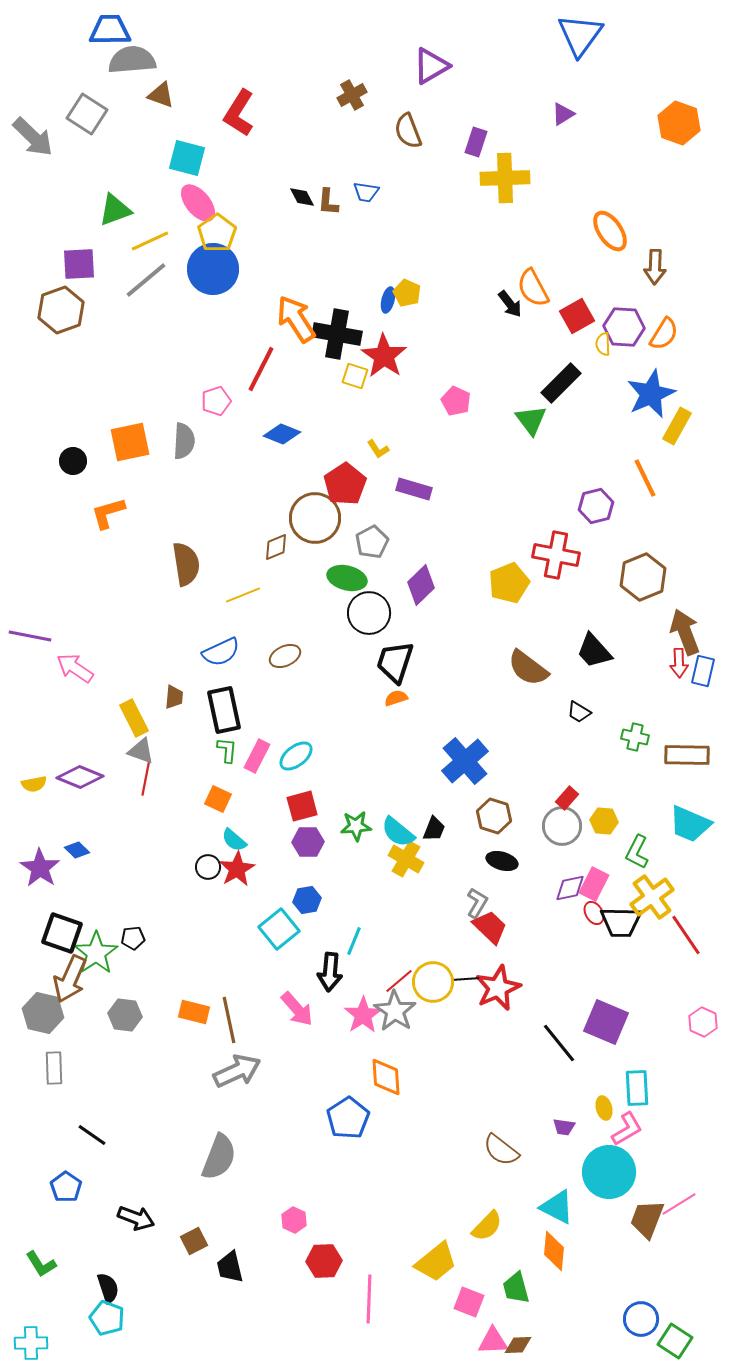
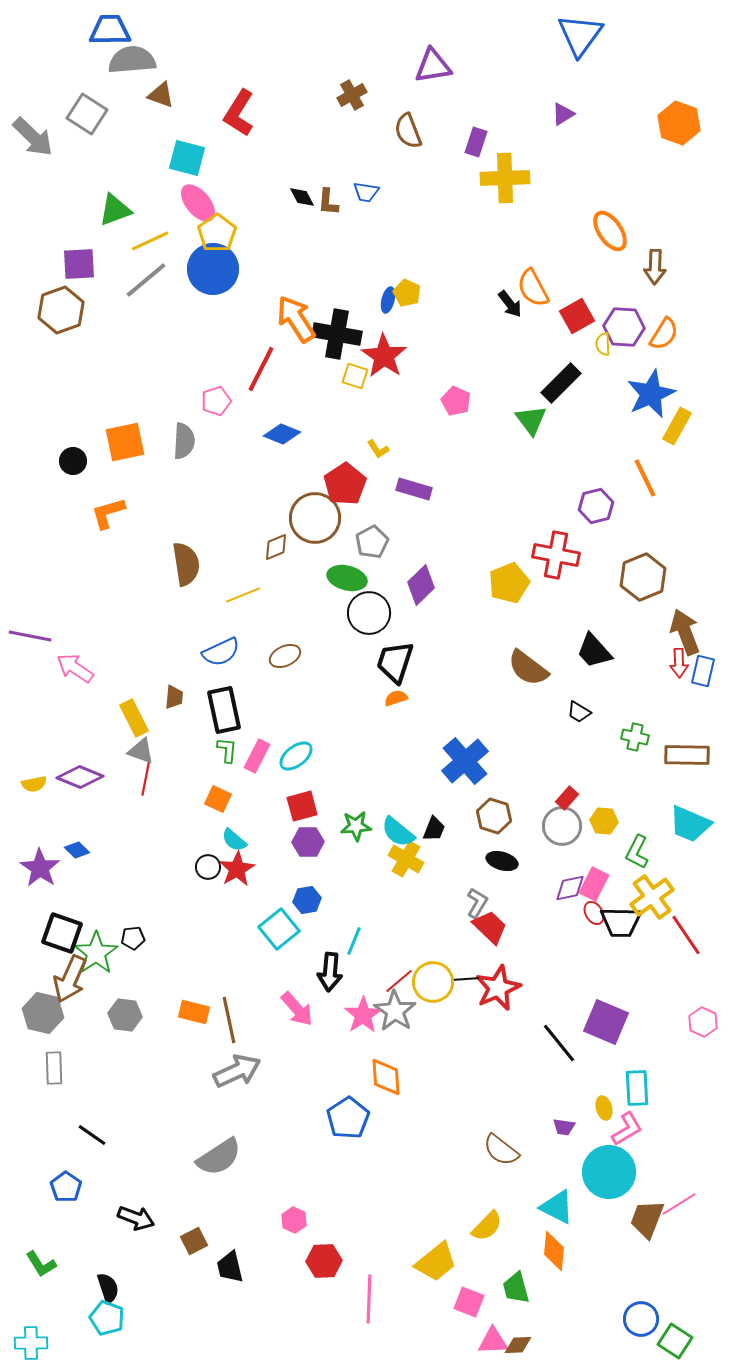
purple triangle at (431, 66): moved 2 px right; rotated 21 degrees clockwise
orange square at (130, 442): moved 5 px left
gray semicircle at (219, 1157): rotated 36 degrees clockwise
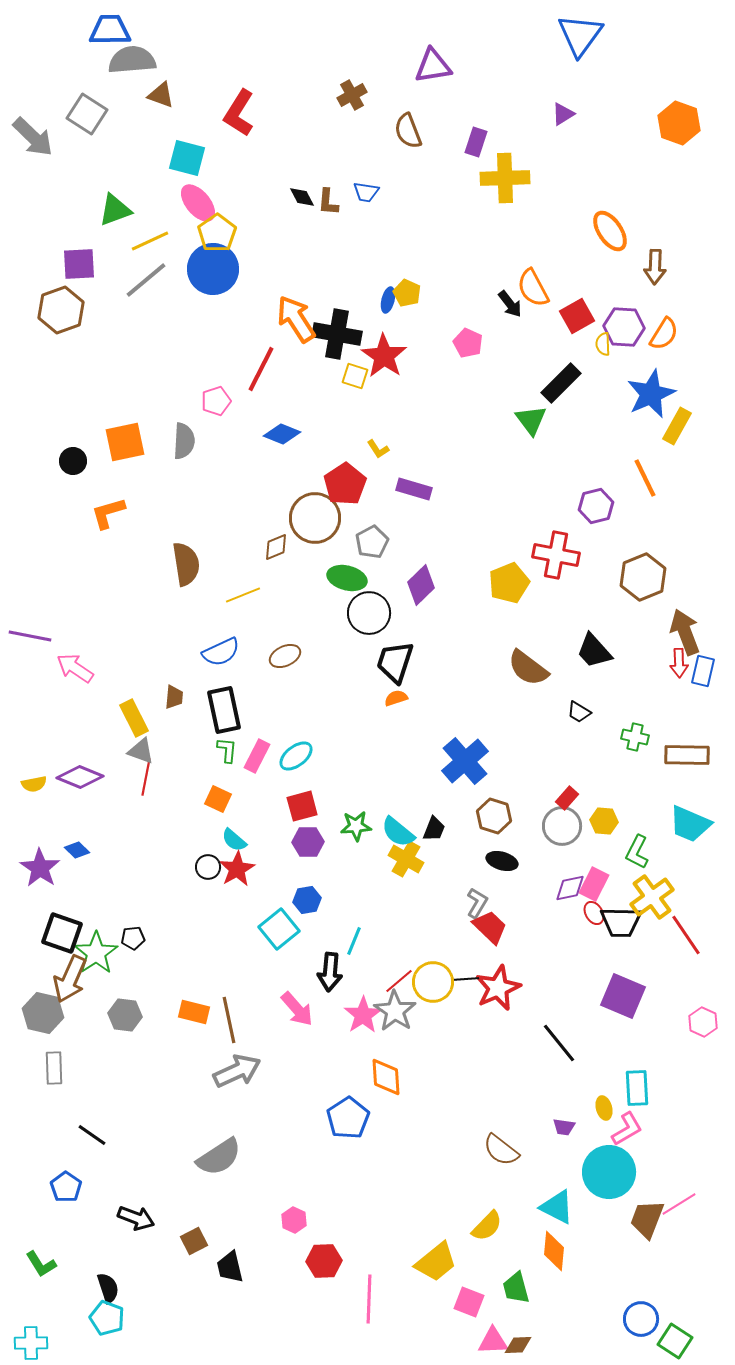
pink pentagon at (456, 401): moved 12 px right, 58 px up
purple square at (606, 1022): moved 17 px right, 26 px up
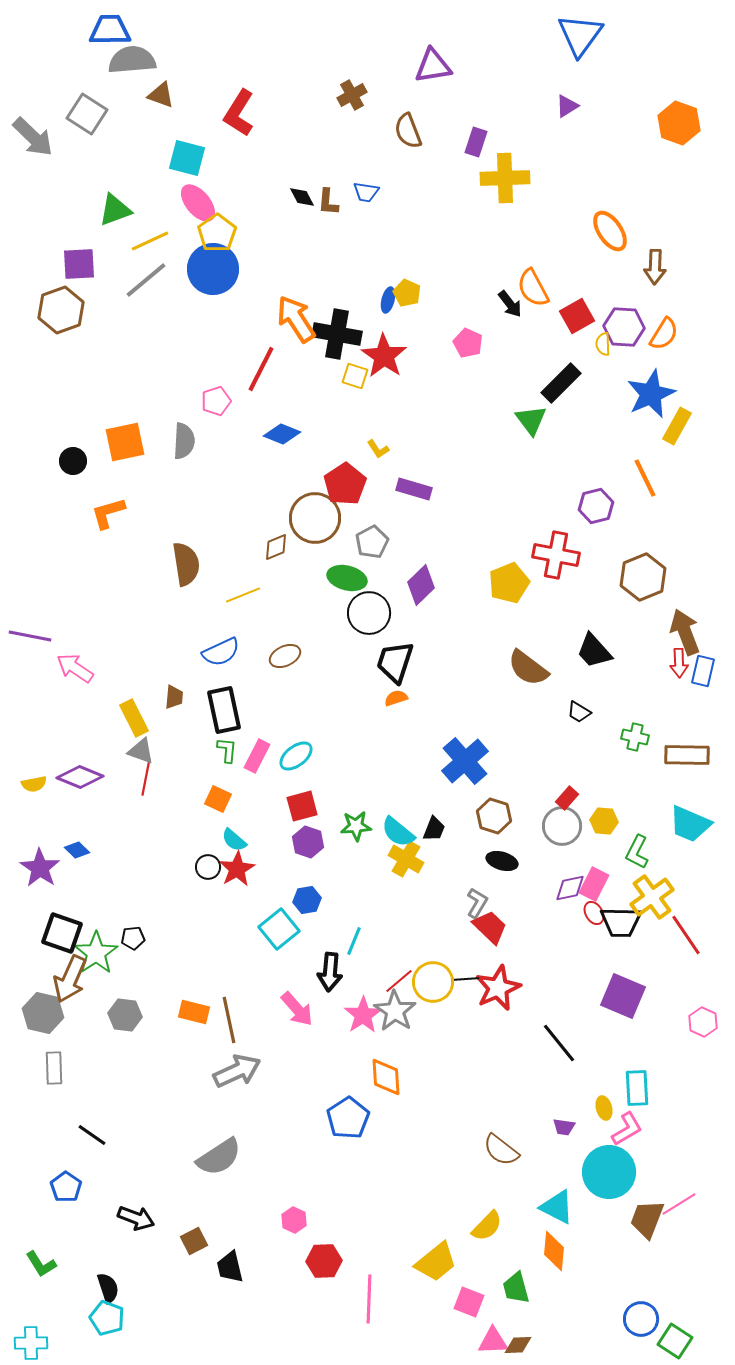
purple triangle at (563, 114): moved 4 px right, 8 px up
purple hexagon at (308, 842): rotated 20 degrees clockwise
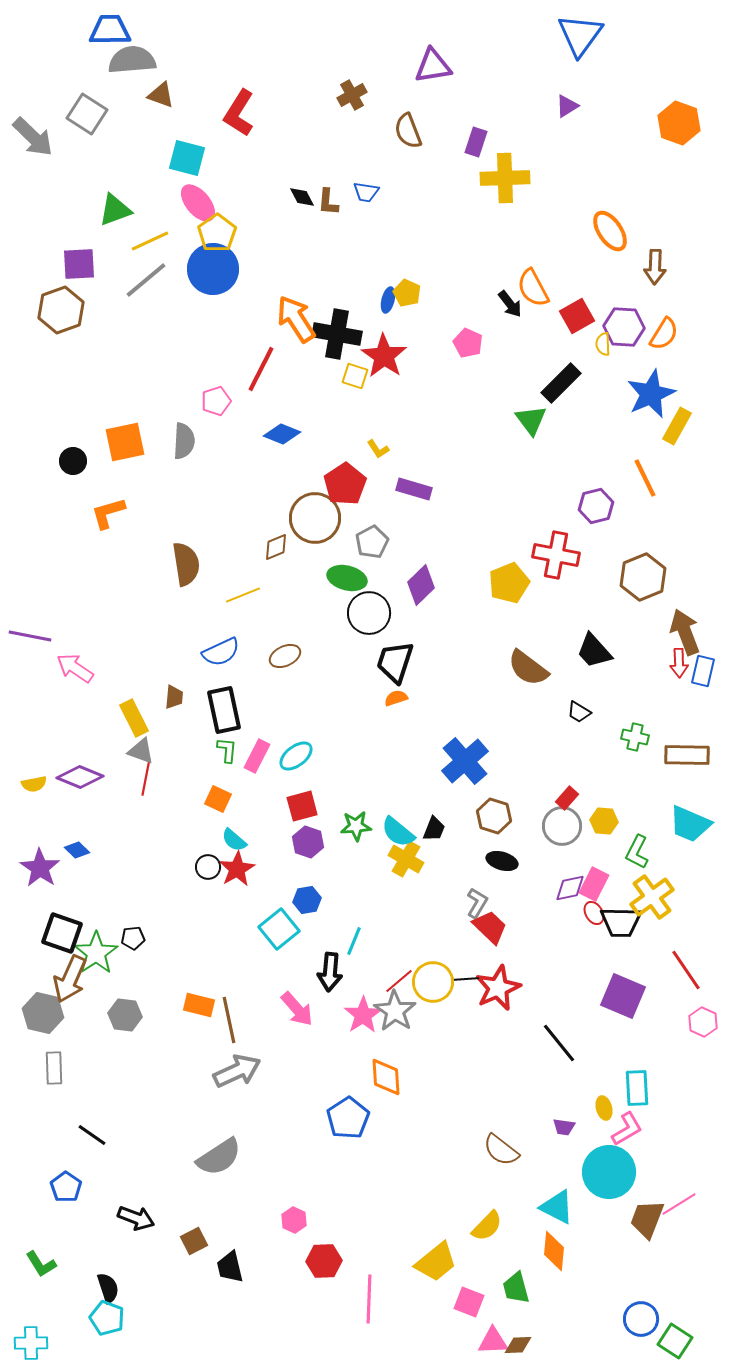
red line at (686, 935): moved 35 px down
orange rectangle at (194, 1012): moved 5 px right, 7 px up
